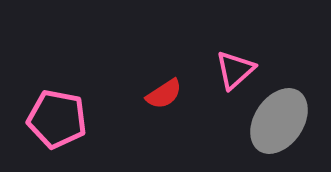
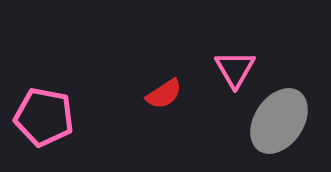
pink triangle: moved 1 px up; rotated 18 degrees counterclockwise
pink pentagon: moved 13 px left, 2 px up
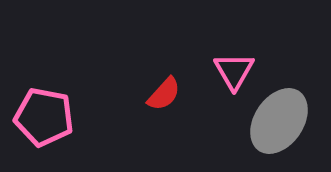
pink triangle: moved 1 px left, 2 px down
red semicircle: rotated 15 degrees counterclockwise
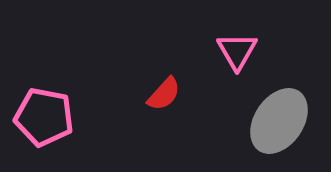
pink triangle: moved 3 px right, 20 px up
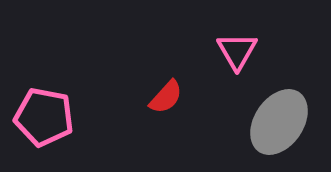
red semicircle: moved 2 px right, 3 px down
gray ellipse: moved 1 px down
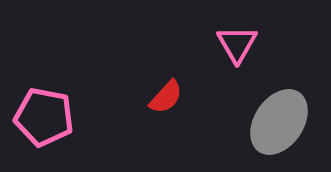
pink triangle: moved 7 px up
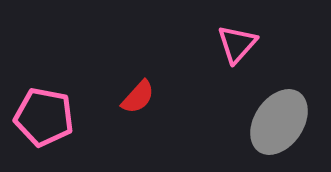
pink triangle: rotated 12 degrees clockwise
red semicircle: moved 28 px left
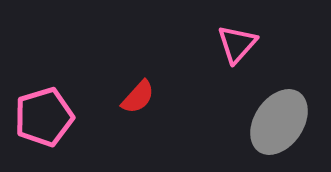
pink pentagon: rotated 28 degrees counterclockwise
